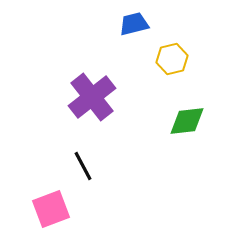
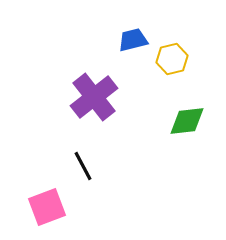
blue trapezoid: moved 1 px left, 16 px down
purple cross: moved 2 px right
pink square: moved 4 px left, 2 px up
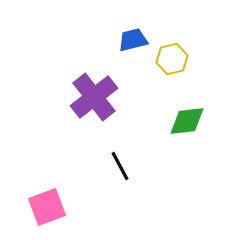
black line: moved 37 px right
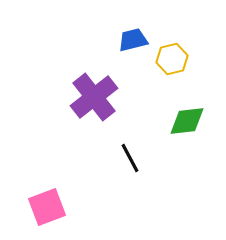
black line: moved 10 px right, 8 px up
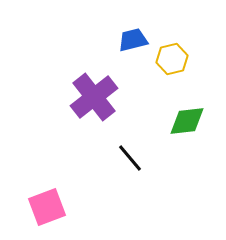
black line: rotated 12 degrees counterclockwise
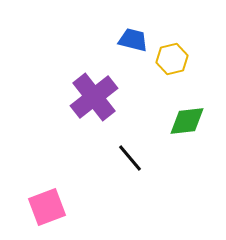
blue trapezoid: rotated 28 degrees clockwise
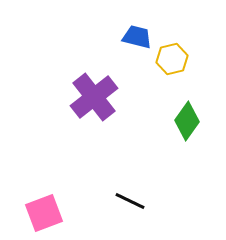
blue trapezoid: moved 4 px right, 3 px up
green diamond: rotated 48 degrees counterclockwise
black line: moved 43 px down; rotated 24 degrees counterclockwise
pink square: moved 3 px left, 6 px down
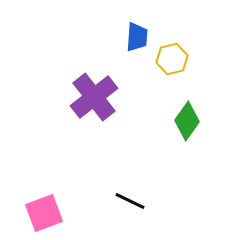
blue trapezoid: rotated 80 degrees clockwise
